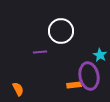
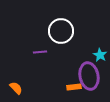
orange rectangle: moved 2 px down
orange semicircle: moved 2 px left, 1 px up; rotated 16 degrees counterclockwise
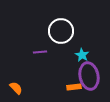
cyan star: moved 18 px left
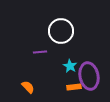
cyan star: moved 12 px left, 11 px down
orange semicircle: moved 12 px right, 1 px up
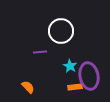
orange rectangle: moved 1 px right
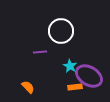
purple ellipse: rotated 48 degrees counterclockwise
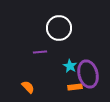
white circle: moved 2 px left, 3 px up
purple ellipse: moved 1 px left, 2 px up; rotated 44 degrees clockwise
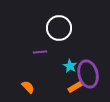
orange rectangle: rotated 24 degrees counterclockwise
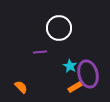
orange semicircle: moved 7 px left
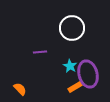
white circle: moved 13 px right
orange semicircle: moved 1 px left, 2 px down
